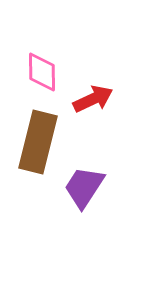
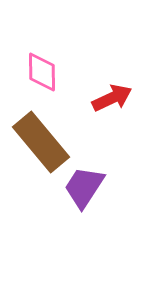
red arrow: moved 19 px right, 1 px up
brown rectangle: moved 3 px right; rotated 54 degrees counterclockwise
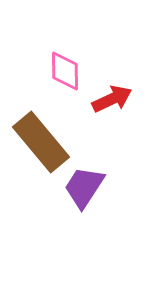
pink diamond: moved 23 px right, 1 px up
red arrow: moved 1 px down
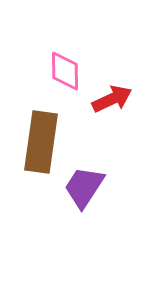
brown rectangle: rotated 48 degrees clockwise
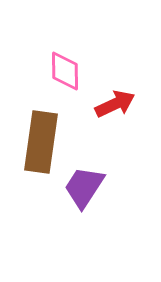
red arrow: moved 3 px right, 5 px down
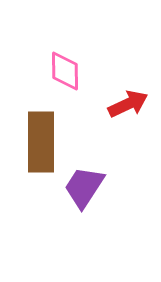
red arrow: moved 13 px right
brown rectangle: rotated 8 degrees counterclockwise
